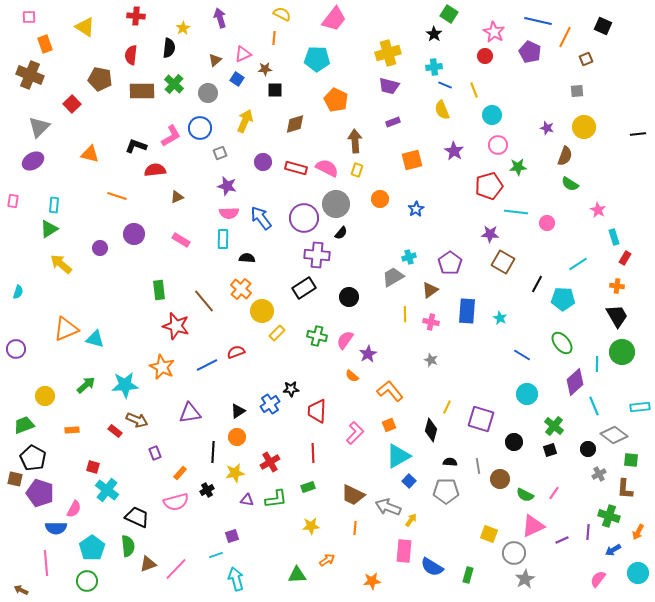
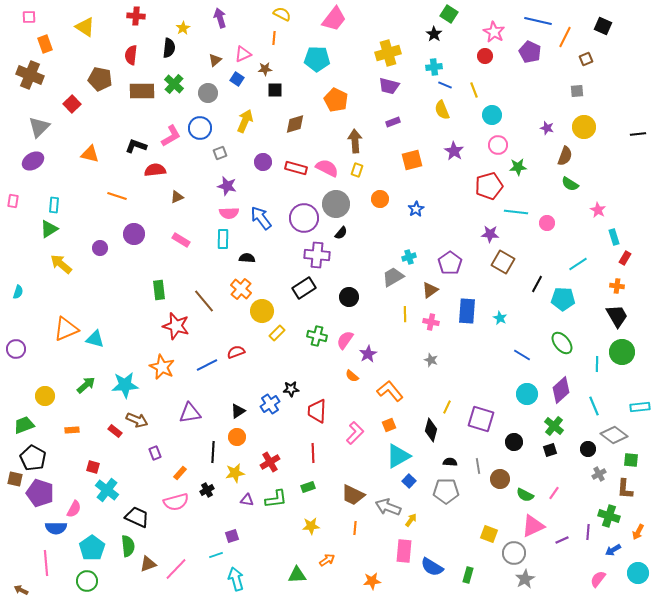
purple diamond at (575, 382): moved 14 px left, 8 px down
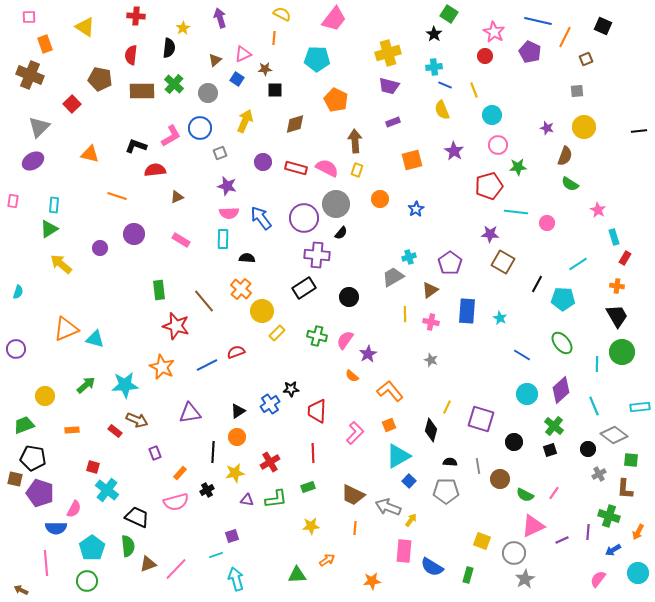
black line at (638, 134): moved 1 px right, 3 px up
black pentagon at (33, 458): rotated 20 degrees counterclockwise
yellow square at (489, 534): moved 7 px left, 7 px down
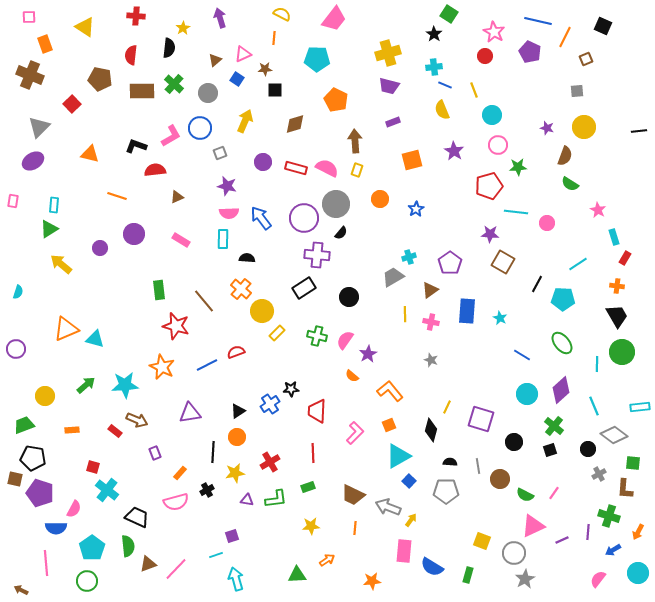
green square at (631, 460): moved 2 px right, 3 px down
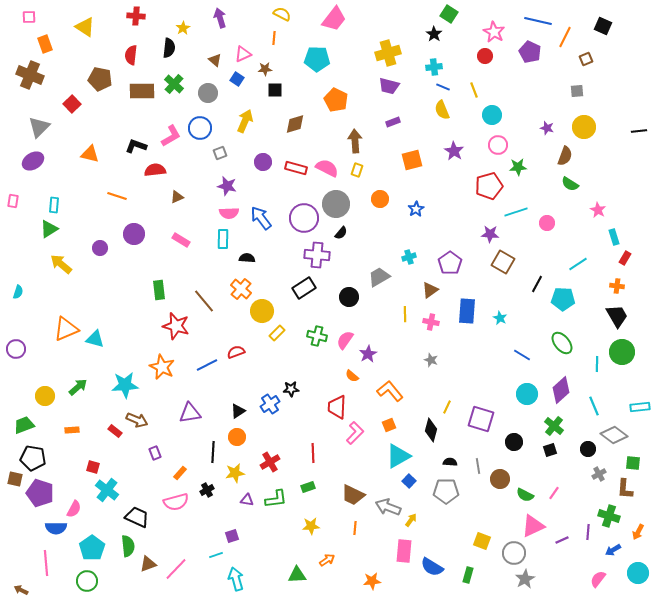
brown triangle at (215, 60): rotated 40 degrees counterclockwise
blue line at (445, 85): moved 2 px left, 2 px down
cyan line at (516, 212): rotated 25 degrees counterclockwise
gray trapezoid at (393, 277): moved 14 px left
green arrow at (86, 385): moved 8 px left, 2 px down
red trapezoid at (317, 411): moved 20 px right, 4 px up
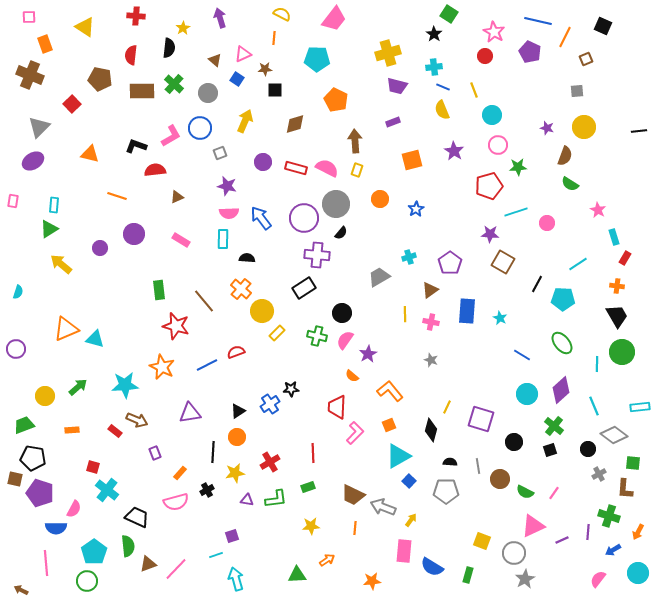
purple trapezoid at (389, 86): moved 8 px right
black circle at (349, 297): moved 7 px left, 16 px down
green semicircle at (525, 495): moved 3 px up
gray arrow at (388, 507): moved 5 px left
cyan pentagon at (92, 548): moved 2 px right, 4 px down
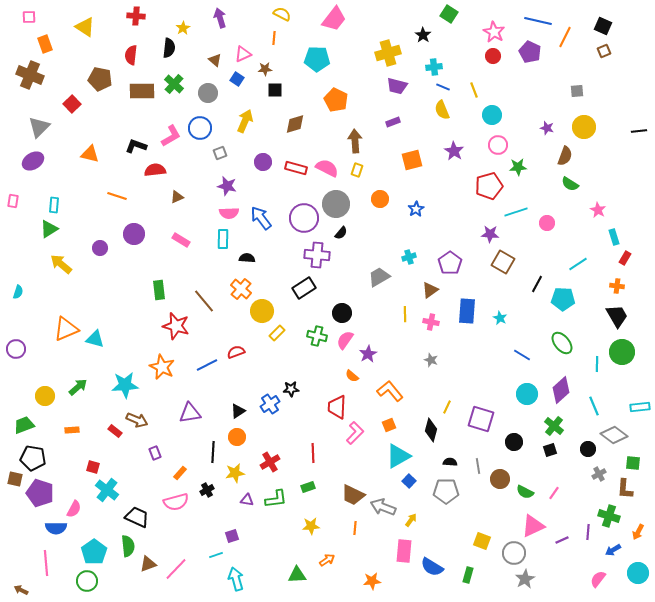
black star at (434, 34): moved 11 px left, 1 px down
red circle at (485, 56): moved 8 px right
brown square at (586, 59): moved 18 px right, 8 px up
